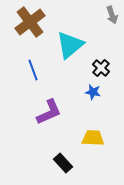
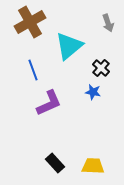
gray arrow: moved 4 px left, 8 px down
brown cross: rotated 8 degrees clockwise
cyan triangle: moved 1 px left, 1 px down
purple L-shape: moved 9 px up
yellow trapezoid: moved 28 px down
black rectangle: moved 8 px left
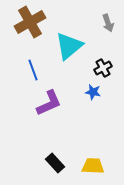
black cross: moved 2 px right; rotated 18 degrees clockwise
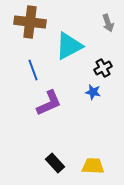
brown cross: rotated 36 degrees clockwise
cyan triangle: rotated 12 degrees clockwise
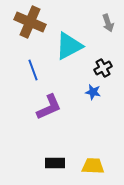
brown cross: rotated 16 degrees clockwise
purple L-shape: moved 4 px down
black rectangle: rotated 48 degrees counterclockwise
